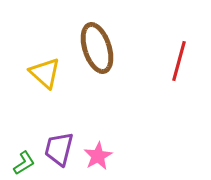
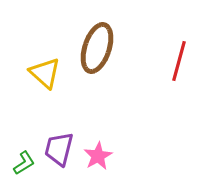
brown ellipse: rotated 36 degrees clockwise
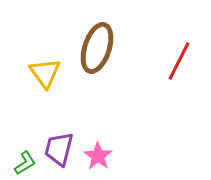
red line: rotated 12 degrees clockwise
yellow triangle: rotated 12 degrees clockwise
pink star: rotated 8 degrees counterclockwise
green L-shape: moved 1 px right
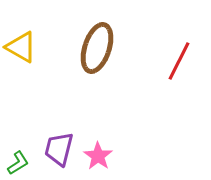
yellow triangle: moved 24 px left, 26 px up; rotated 24 degrees counterclockwise
green L-shape: moved 7 px left
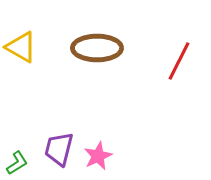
brown ellipse: rotated 72 degrees clockwise
pink star: rotated 12 degrees clockwise
green L-shape: moved 1 px left
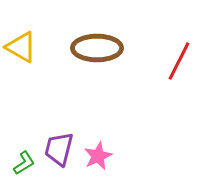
green L-shape: moved 7 px right
